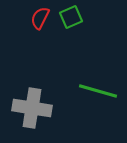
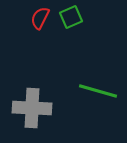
gray cross: rotated 6 degrees counterclockwise
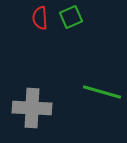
red semicircle: rotated 30 degrees counterclockwise
green line: moved 4 px right, 1 px down
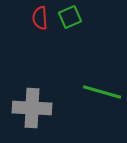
green square: moved 1 px left
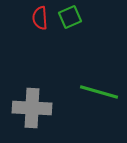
green line: moved 3 px left
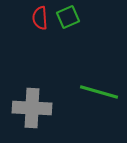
green square: moved 2 px left
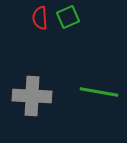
green line: rotated 6 degrees counterclockwise
gray cross: moved 12 px up
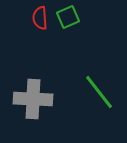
green line: rotated 42 degrees clockwise
gray cross: moved 1 px right, 3 px down
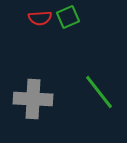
red semicircle: rotated 90 degrees counterclockwise
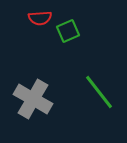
green square: moved 14 px down
gray cross: rotated 27 degrees clockwise
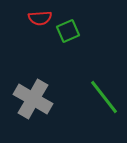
green line: moved 5 px right, 5 px down
